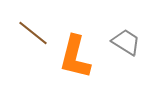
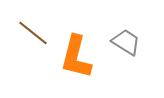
orange L-shape: moved 1 px right
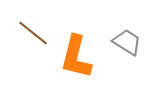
gray trapezoid: moved 1 px right
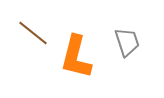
gray trapezoid: rotated 40 degrees clockwise
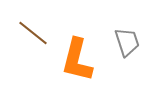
orange L-shape: moved 1 px right, 3 px down
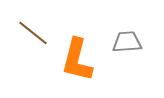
gray trapezoid: rotated 76 degrees counterclockwise
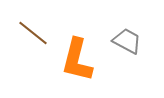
gray trapezoid: moved 1 px up; rotated 32 degrees clockwise
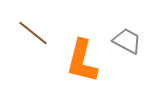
orange L-shape: moved 5 px right, 1 px down
